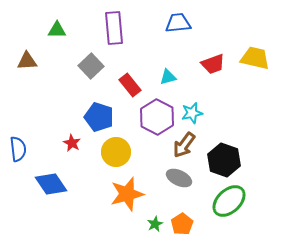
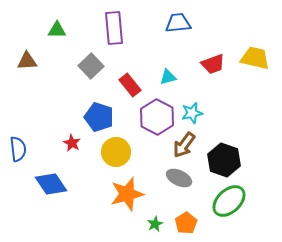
orange pentagon: moved 4 px right, 1 px up
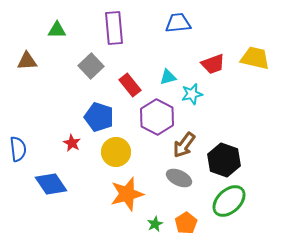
cyan star: moved 19 px up
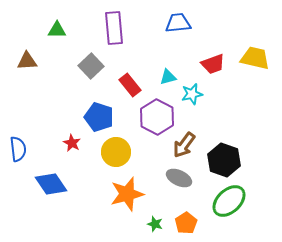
green star: rotated 28 degrees counterclockwise
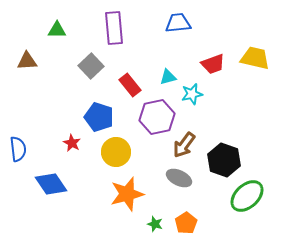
purple hexagon: rotated 20 degrees clockwise
green ellipse: moved 18 px right, 5 px up
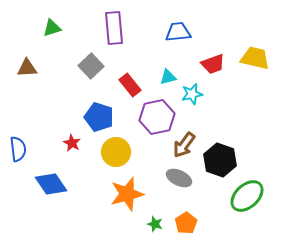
blue trapezoid: moved 9 px down
green triangle: moved 5 px left, 2 px up; rotated 18 degrees counterclockwise
brown triangle: moved 7 px down
black hexagon: moved 4 px left
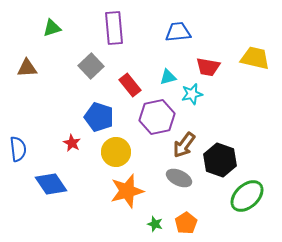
red trapezoid: moved 5 px left, 3 px down; rotated 30 degrees clockwise
orange star: moved 3 px up
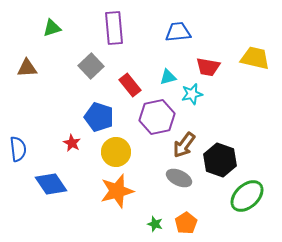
orange star: moved 10 px left
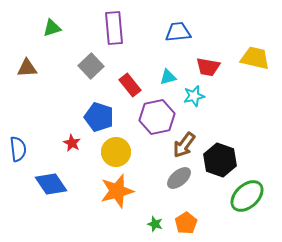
cyan star: moved 2 px right, 2 px down
gray ellipse: rotated 65 degrees counterclockwise
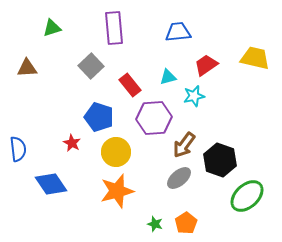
red trapezoid: moved 2 px left, 2 px up; rotated 135 degrees clockwise
purple hexagon: moved 3 px left, 1 px down; rotated 8 degrees clockwise
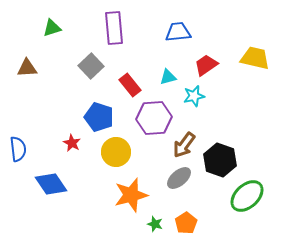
orange star: moved 14 px right, 4 px down
